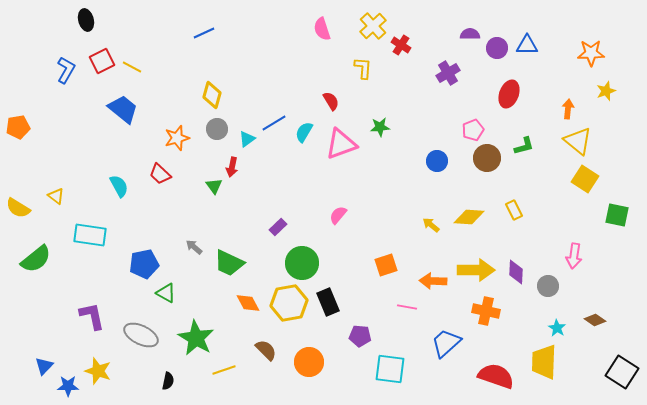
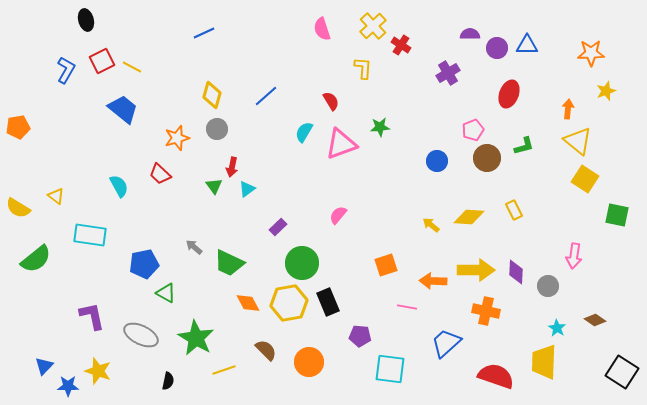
blue line at (274, 123): moved 8 px left, 27 px up; rotated 10 degrees counterclockwise
cyan triangle at (247, 139): moved 50 px down
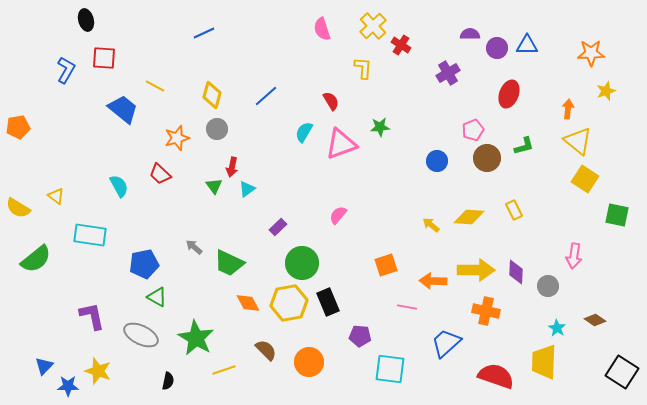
red square at (102, 61): moved 2 px right, 3 px up; rotated 30 degrees clockwise
yellow line at (132, 67): moved 23 px right, 19 px down
green triangle at (166, 293): moved 9 px left, 4 px down
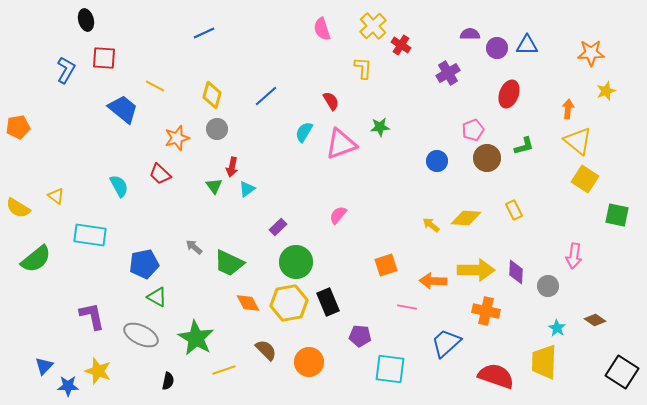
yellow diamond at (469, 217): moved 3 px left, 1 px down
green circle at (302, 263): moved 6 px left, 1 px up
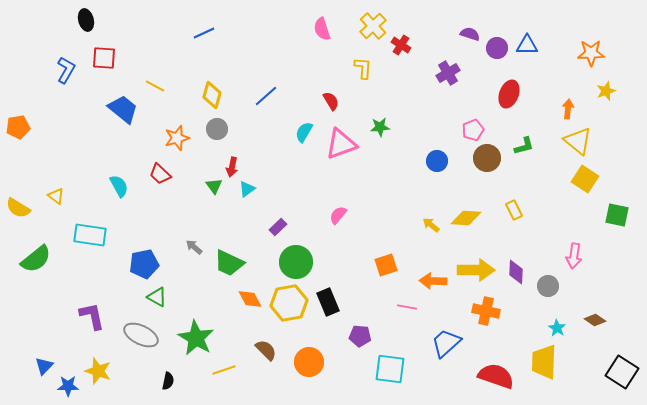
purple semicircle at (470, 34): rotated 18 degrees clockwise
orange diamond at (248, 303): moved 2 px right, 4 px up
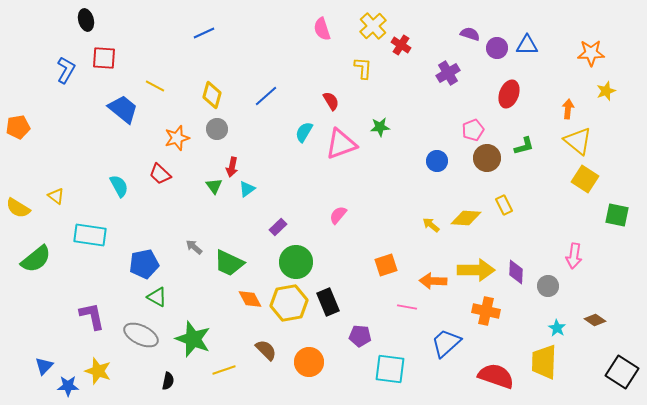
yellow rectangle at (514, 210): moved 10 px left, 5 px up
green star at (196, 338): moved 3 px left, 1 px down; rotated 9 degrees counterclockwise
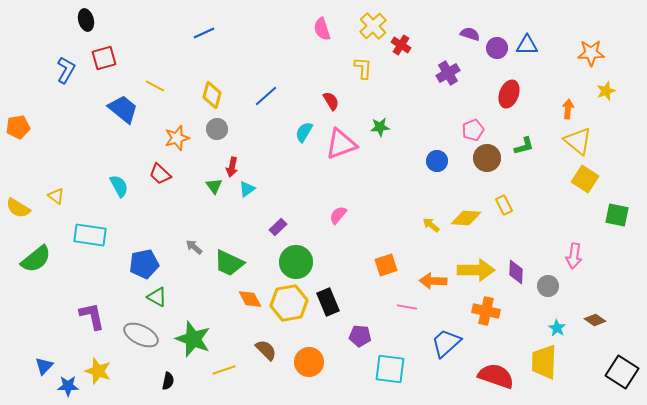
red square at (104, 58): rotated 20 degrees counterclockwise
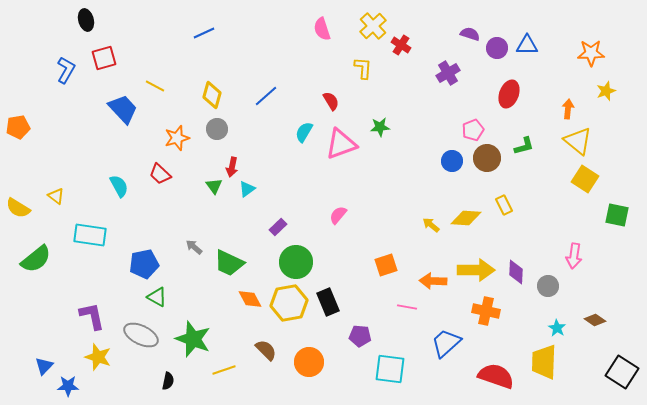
blue trapezoid at (123, 109): rotated 8 degrees clockwise
blue circle at (437, 161): moved 15 px right
yellow star at (98, 371): moved 14 px up
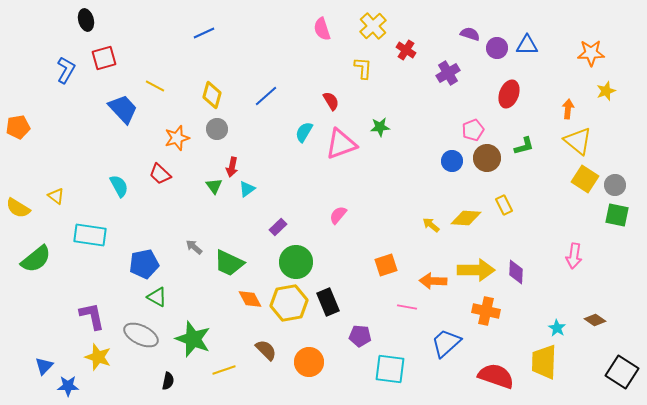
red cross at (401, 45): moved 5 px right, 5 px down
gray circle at (548, 286): moved 67 px right, 101 px up
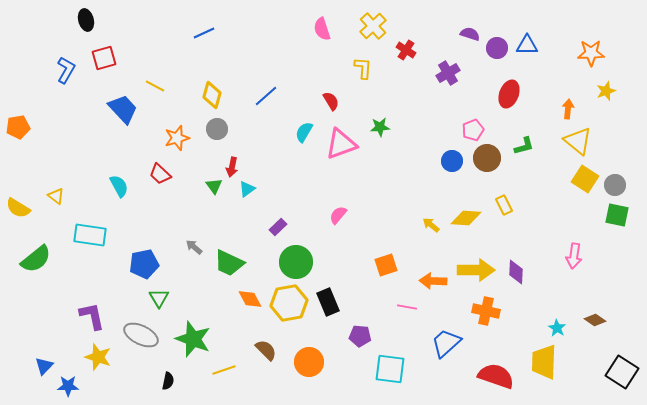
green triangle at (157, 297): moved 2 px right, 1 px down; rotated 30 degrees clockwise
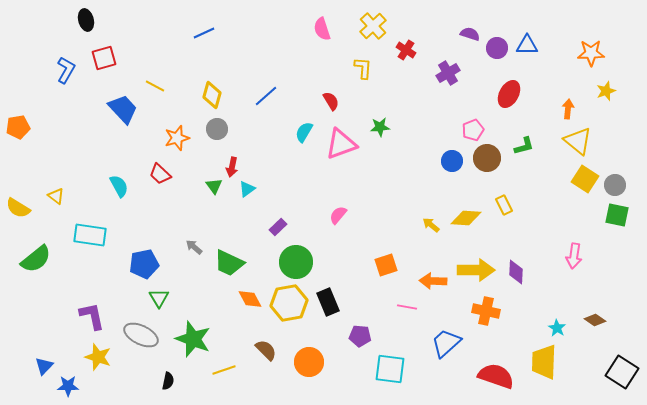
red ellipse at (509, 94): rotated 8 degrees clockwise
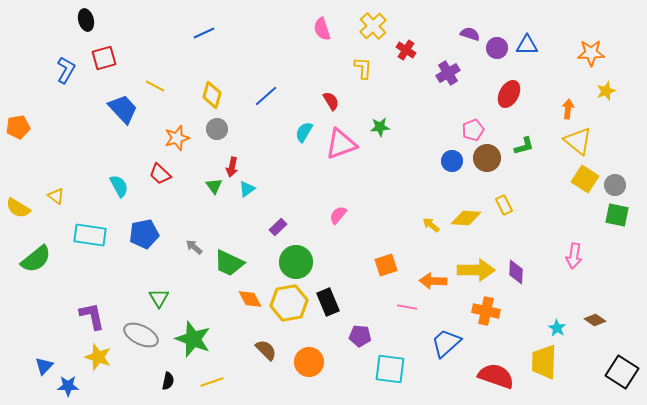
blue pentagon at (144, 264): moved 30 px up
yellow line at (224, 370): moved 12 px left, 12 px down
